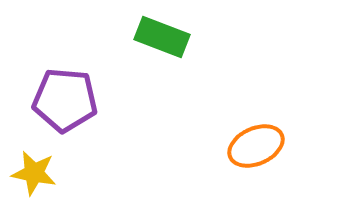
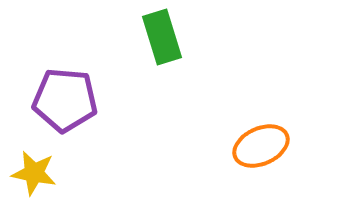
green rectangle: rotated 52 degrees clockwise
orange ellipse: moved 5 px right
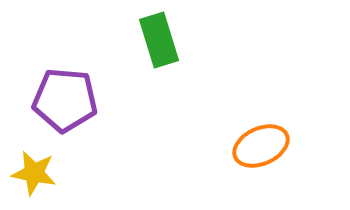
green rectangle: moved 3 px left, 3 px down
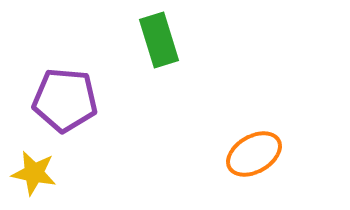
orange ellipse: moved 7 px left, 8 px down; rotated 6 degrees counterclockwise
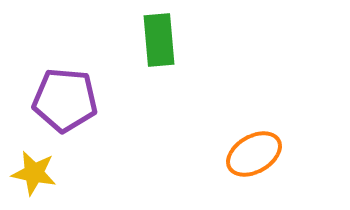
green rectangle: rotated 12 degrees clockwise
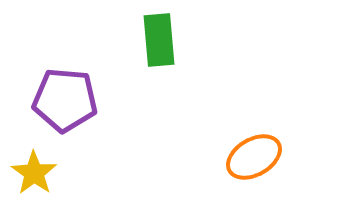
orange ellipse: moved 3 px down
yellow star: rotated 24 degrees clockwise
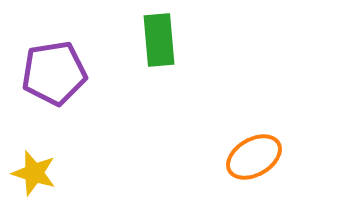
purple pentagon: moved 11 px left, 27 px up; rotated 14 degrees counterclockwise
yellow star: rotated 18 degrees counterclockwise
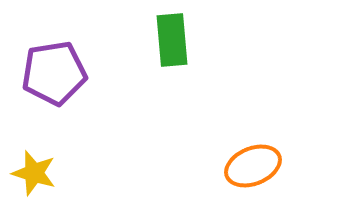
green rectangle: moved 13 px right
orange ellipse: moved 1 px left, 9 px down; rotated 8 degrees clockwise
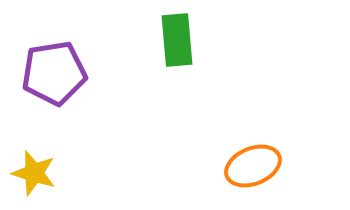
green rectangle: moved 5 px right
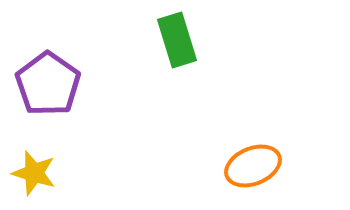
green rectangle: rotated 12 degrees counterclockwise
purple pentagon: moved 6 px left, 11 px down; rotated 28 degrees counterclockwise
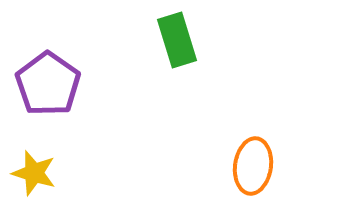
orange ellipse: rotated 60 degrees counterclockwise
